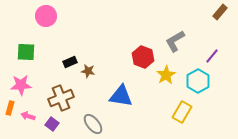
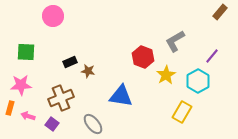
pink circle: moved 7 px right
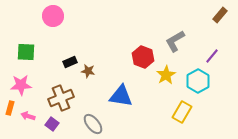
brown rectangle: moved 3 px down
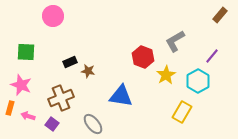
pink star: rotated 25 degrees clockwise
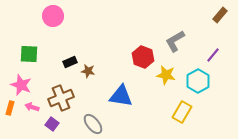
green square: moved 3 px right, 2 px down
purple line: moved 1 px right, 1 px up
yellow star: rotated 30 degrees counterclockwise
pink arrow: moved 4 px right, 9 px up
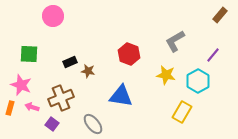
red hexagon: moved 14 px left, 3 px up
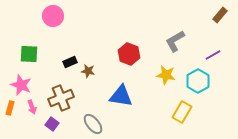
purple line: rotated 21 degrees clockwise
pink arrow: rotated 128 degrees counterclockwise
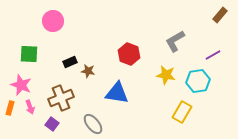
pink circle: moved 5 px down
cyan hexagon: rotated 20 degrees clockwise
blue triangle: moved 4 px left, 3 px up
pink arrow: moved 2 px left
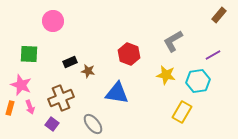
brown rectangle: moved 1 px left
gray L-shape: moved 2 px left
